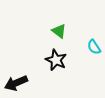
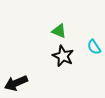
green triangle: rotated 14 degrees counterclockwise
black star: moved 7 px right, 4 px up
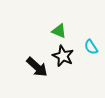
cyan semicircle: moved 3 px left
black arrow: moved 21 px right, 16 px up; rotated 115 degrees counterclockwise
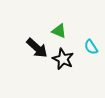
black star: moved 3 px down
black arrow: moved 19 px up
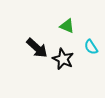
green triangle: moved 8 px right, 5 px up
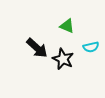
cyan semicircle: rotated 70 degrees counterclockwise
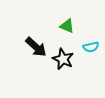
black arrow: moved 1 px left, 1 px up
